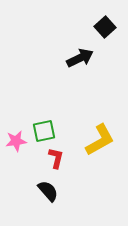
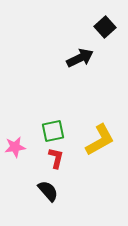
green square: moved 9 px right
pink star: moved 1 px left, 6 px down
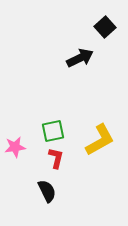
black semicircle: moved 1 px left; rotated 15 degrees clockwise
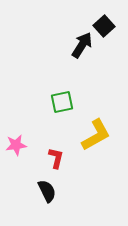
black square: moved 1 px left, 1 px up
black arrow: moved 2 px right, 13 px up; rotated 32 degrees counterclockwise
green square: moved 9 px right, 29 px up
yellow L-shape: moved 4 px left, 5 px up
pink star: moved 1 px right, 2 px up
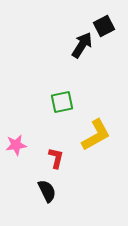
black square: rotated 15 degrees clockwise
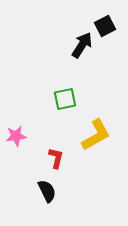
black square: moved 1 px right
green square: moved 3 px right, 3 px up
pink star: moved 9 px up
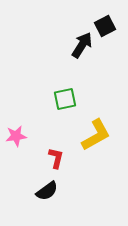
black semicircle: rotated 80 degrees clockwise
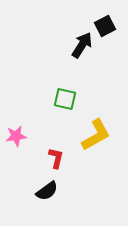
green square: rotated 25 degrees clockwise
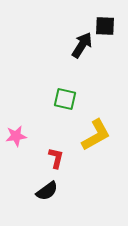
black square: rotated 30 degrees clockwise
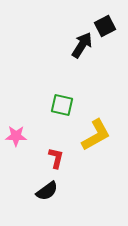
black square: rotated 30 degrees counterclockwise
green square: moved 3 px left, 6 px down
pink star: rotated 10 degrees clockwise
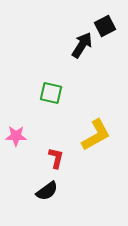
green square: moved 11 px left, 12 px up
